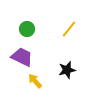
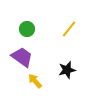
purple trapezoid: rotated 10 degrees clockwise
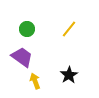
black star: moved 2 px right, 5 px down; rotated 18 degrees counterclockwise
yellow arrow: rotated 21 degrees clockwise
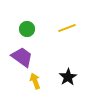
yellow line: moved 2 px left, 1 px up; rotated 30 degrees clockwise
black star: moved 1 px left, 2 px down
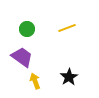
black star: moved 1 px right
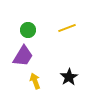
green circle: moved 1 px right, 1 px down
purple trapezoid: moved 1 px right, 1 px up; rotated 85 degrees clockwise
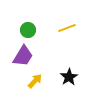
yellow arrow: rotated 63 degrees clockwise
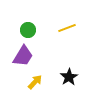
yellow arrow: moved 1 px down
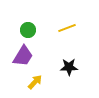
black star: moved 10 px up; rotated 30 degrees clockwise
